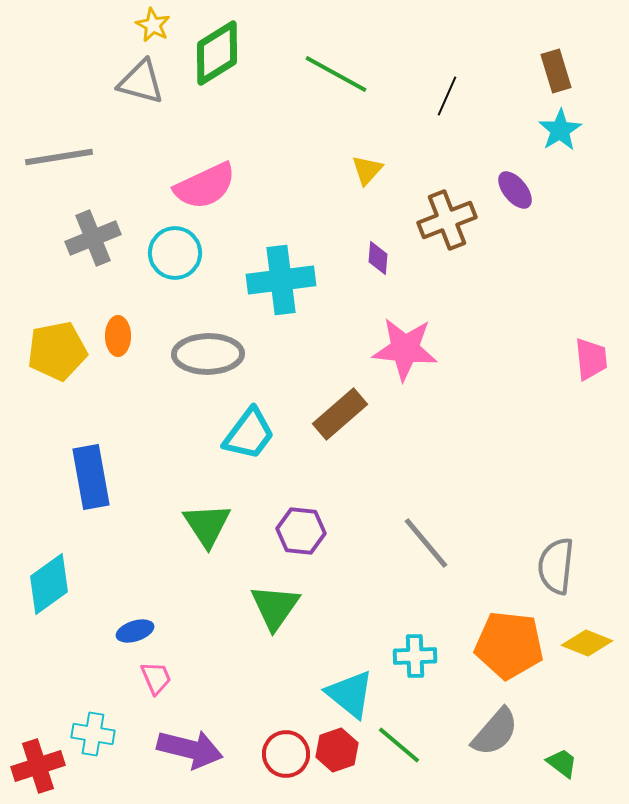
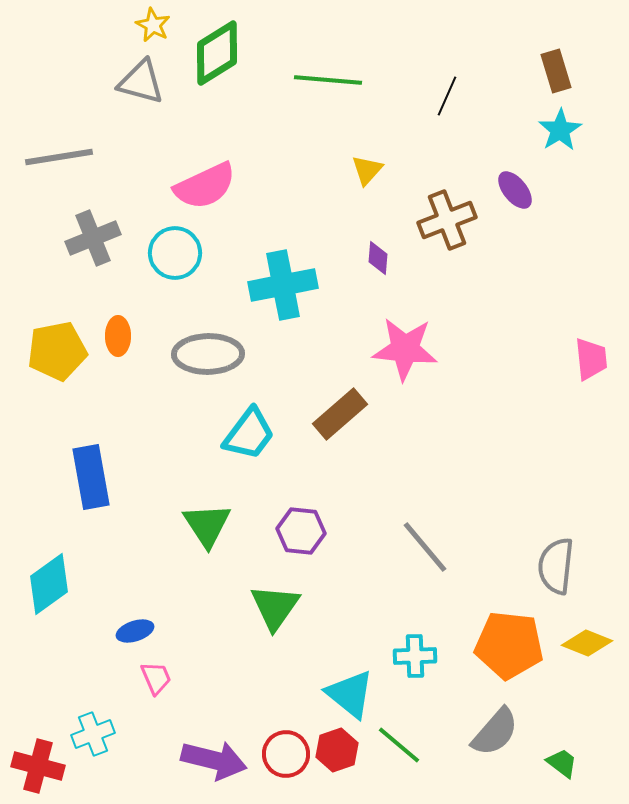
green line at (336, 74): moved 8 px left, 6 px down; rotated 24 degrees counterclockwise
cyan cross at (281, 280): moved 2 px right, 5 px down; rotated 4 degrees counterclockwise
gray line at (426, 543): moved 1 px left, 4 px down
cyan cross at (93, 734): rotated 30 degrees counterclockwise
purple arrow at (190, 749): moved 24 px right, 11 px down
red cross at (38, 766): rotated 33 degrees clockwise
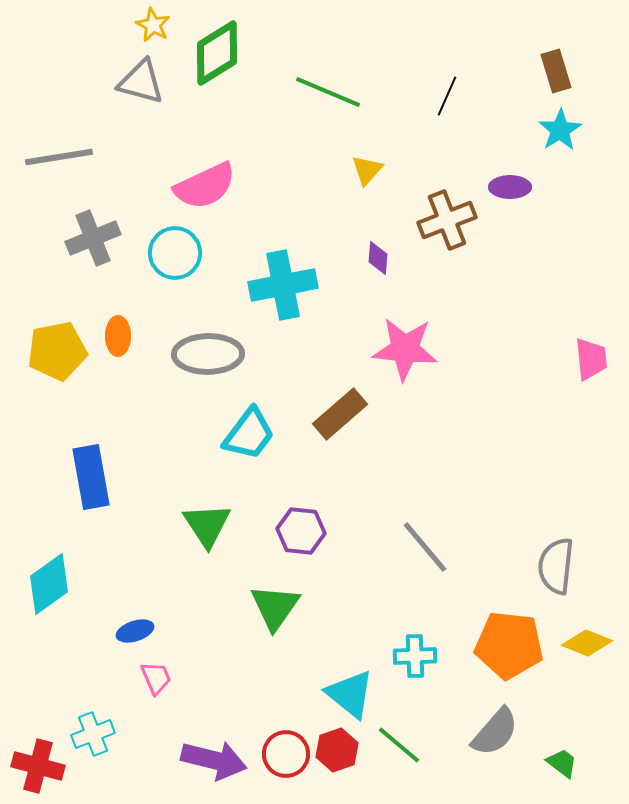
green line at (328, 80): moved 12 px down; rotated 18 degrees clockwise
purple ellipse at (515, 190): moved 5 px left, 3 px up; rotated 51 degrees counterclockwise
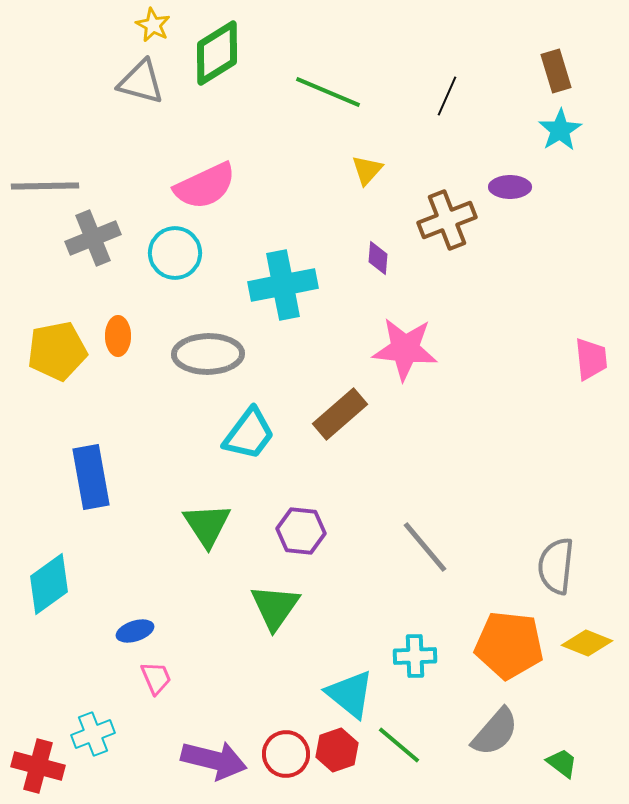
gray line at (59, 157): moved 14 px left, 29 px down; rotated 8 degrees clockwise
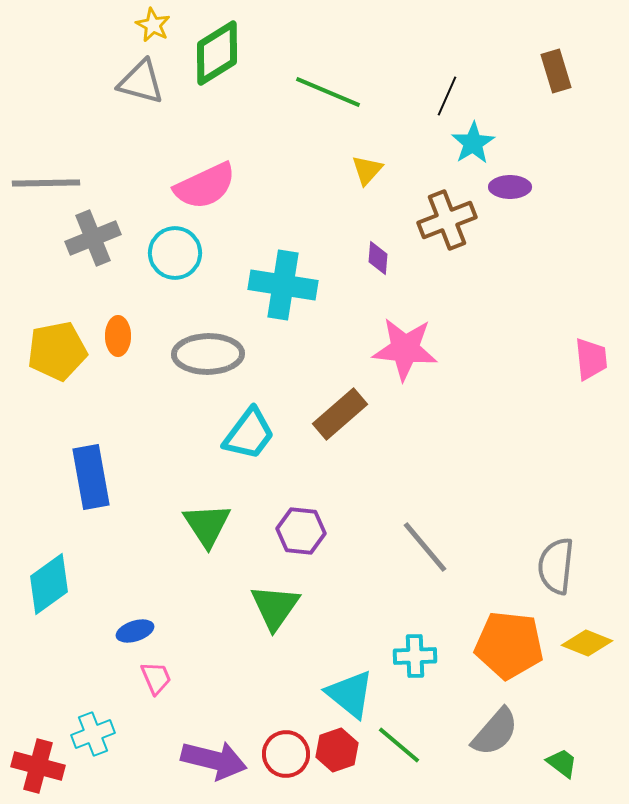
cyan star at (560, 130): moved 87 px left, 13 px down
gray line at (45, 186): moved 1 px right, 3 px up
cyan cross at (283, 285): rotated 20 degrees clockwise
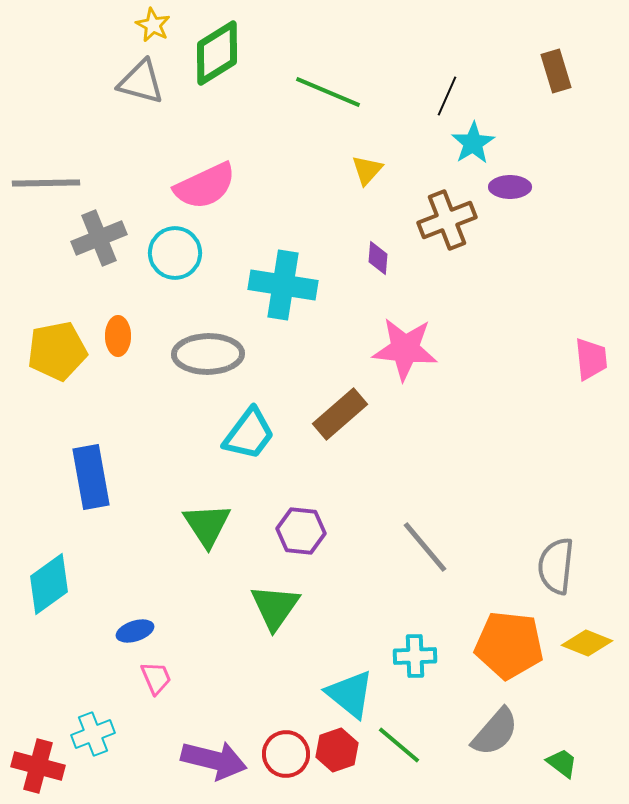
gray cross at (93, 238): moved 6 px right
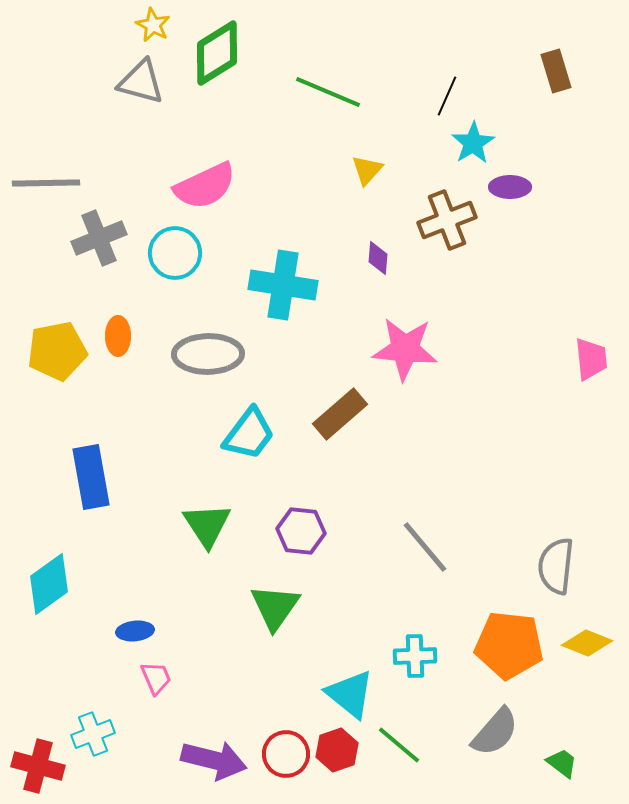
blue ellipse at (135, 631): rotated 12 degrees clockwise
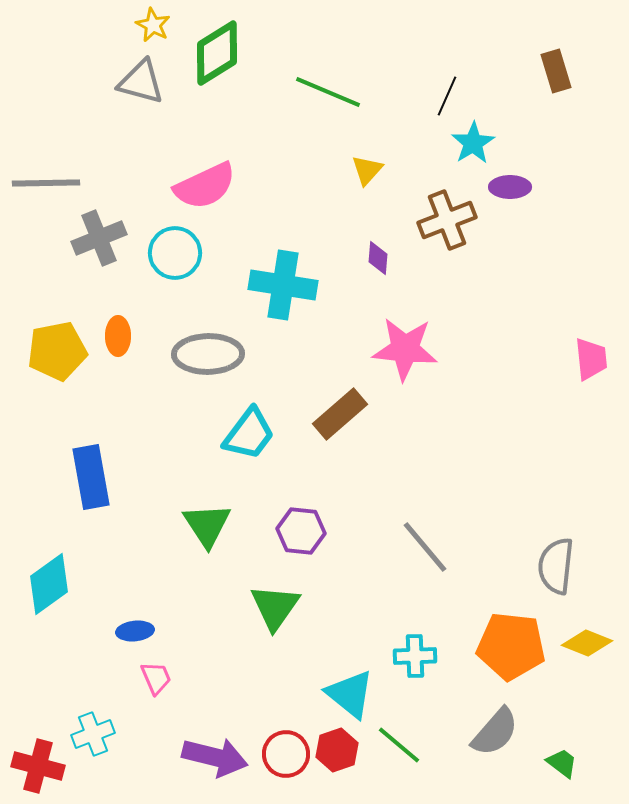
orange pentagon at (509, 645): moved 2 px right, 1 px down
purple arrow at (214, 760): moved 1 px right, 3 px up
